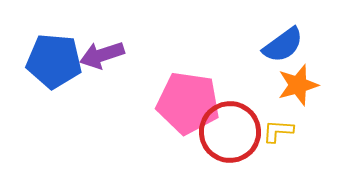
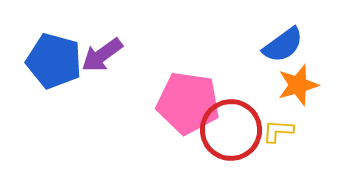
purple arrow: rotated 18 degrees counterclockwise
blue pentagon: rotated 10 degrees clockwise
red circle: moved 1 px right, 2 px up
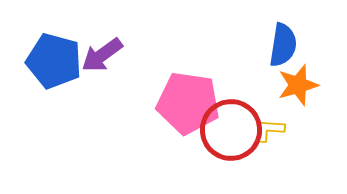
blue semicircle: rotated 45 degrees counterclockwise
yellow L-shape: moved 9 px left, 1 px up
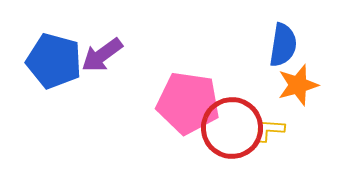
red circle: moved 1 px right, 2 px up
